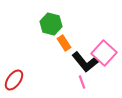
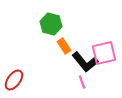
orange rectangle: moved 3 px down
pink square: rotated 35 degrees clockwise
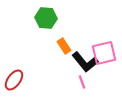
green hexagon: moved 5 px left, 6 px up; rotated 10 degrees counterclockwise
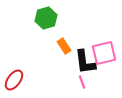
green hexagon: rotated 20 degrees counterclockwise
black L-shape: rotated 32 degrees clockwise
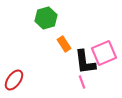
orange rectangle: moved 2 px up
pink square: rotated 10 degrees counterclockwise
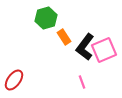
orange rectangle: moved 7 px up
pink square: moved 3 px up
black L-shape: moved 15 px up; rotated 44 degrees clockwise
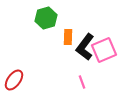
orange rectangle: moved 4 px right; rotated 35 degrees clockwise
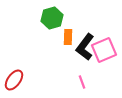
green hexagon: moved 6 px right
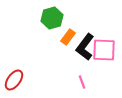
orange rectangle: rotated 35 degrees clockwise
pink square: rotated 25 degrees clockwise
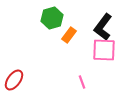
orange rectangle: moved 1 px right, 2 px up
black L-shape: moved 18 px right, 20 px up
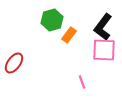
green hexagon: moved 2 px down
red ellipse: moved 17 px up
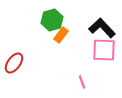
black L-shape: moved 1 px left, 1 px down; rotated 100 degrees clockwise
orange rectangle: moved 8 px left
